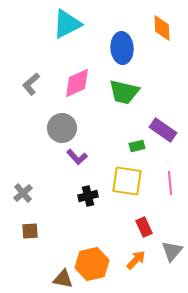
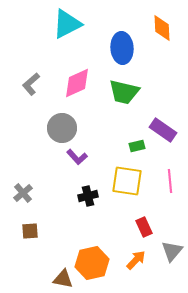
pink line: moved 2 px up
orange hexagon: moved 1 px up
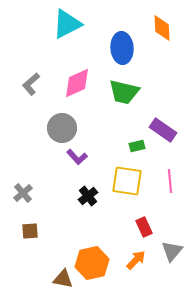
black cross: rotated 24 degrees counterclockwise
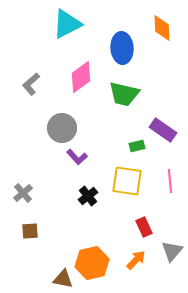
pink diamond: moved 4 px right, 6 px up; rotated 12 degrees counterclockwise
green trapezoid: moved 2 px down
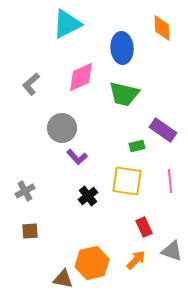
pink diamond: rotated 12 degrees clockwise
gray cross: moved 2 px right, 2 px up; rotated 12 degrees clockwise
gray triangle: rotated 50 degrees counterclockwise
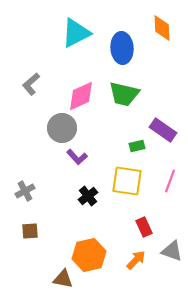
cyan triangle: moved 9 px right, 9 px down
pink diamond: moved 19 px down
pink line: rotated 25 degrees clockwise
orange hexagon: moved 3 px left, 8 px up
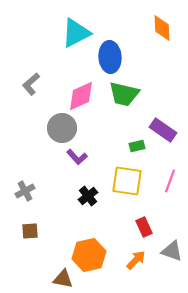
blue ellipse: moved 12 px left, 9 px down
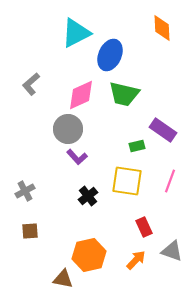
blue ellipse: moved 2 px up; rotated 28 degrees clockwise
pink diamond: moved 1 px up
gray circle: moved 6 px right, 1 px down
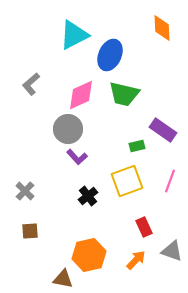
cyan triangle: moved 2 px left, 2 px down
yellow square: rotated 28 degrees counterclockwise
gray cross: rotated 18 degrees counterclockwise
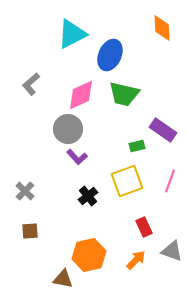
cyan triangle: moved 2 px left, 1 px up
